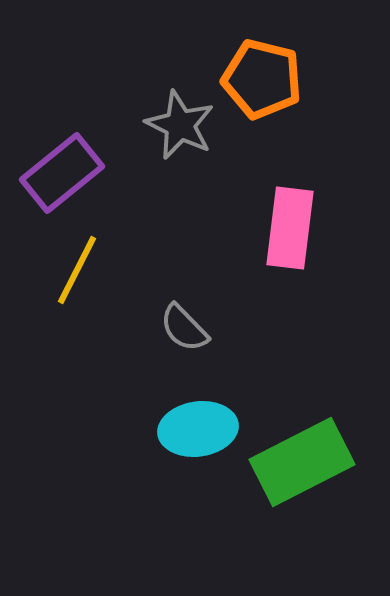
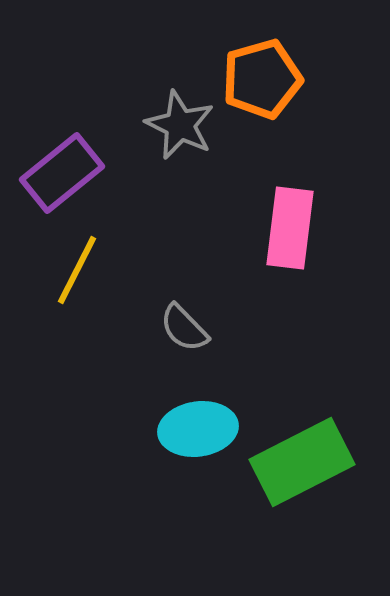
orange pentagon: rotated 30 degrees counterclockwise
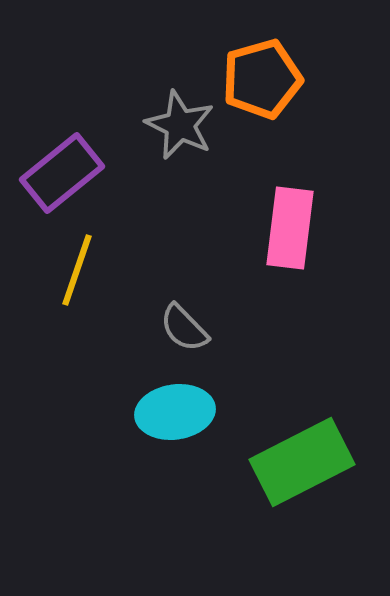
yellow line: rotated 8 degrees counterclockwise
cyan ellipse: moved 23 px left, 17 px up
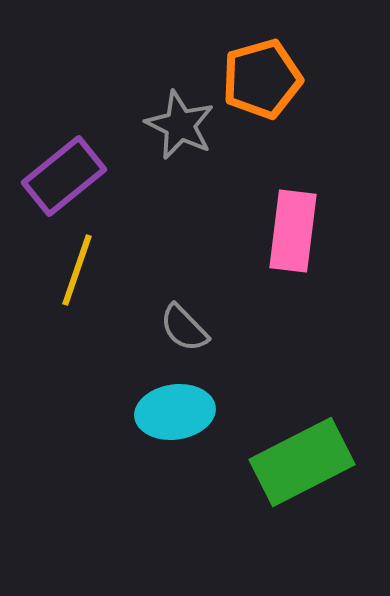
purple rectangle: moved 2 px right, 3 px down
pink rectangle: moved 3 px right, 3 px down
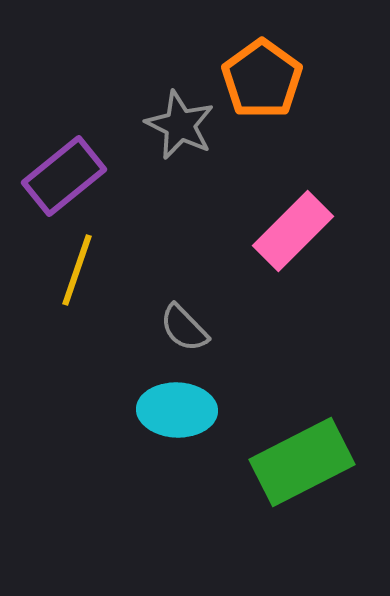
orange pentagon: rotated 20 degrees counterclockwise
pink rectangle: rotated 38 degrees clockwise
cyan ellipse: moved 2 px right, 2 px up; rotated 10 degrees clockwise
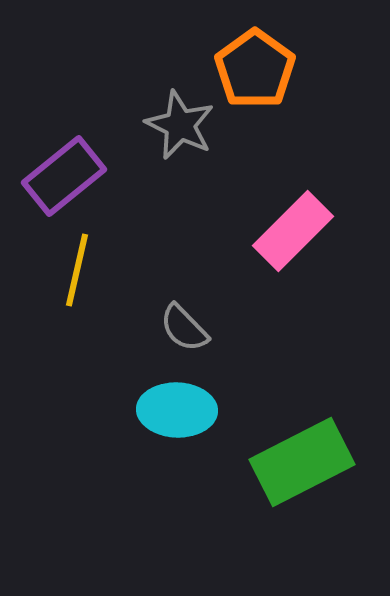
orange pentagon: moved 7 px left, 10 px up
yellow line: rotated 6 degrees counterclockwise
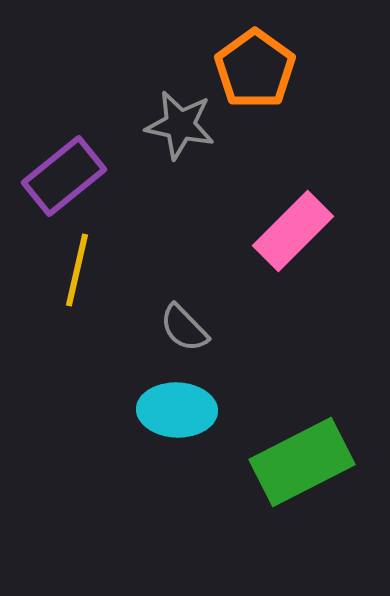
gray star: rotated 14 degrees counterclockwise
